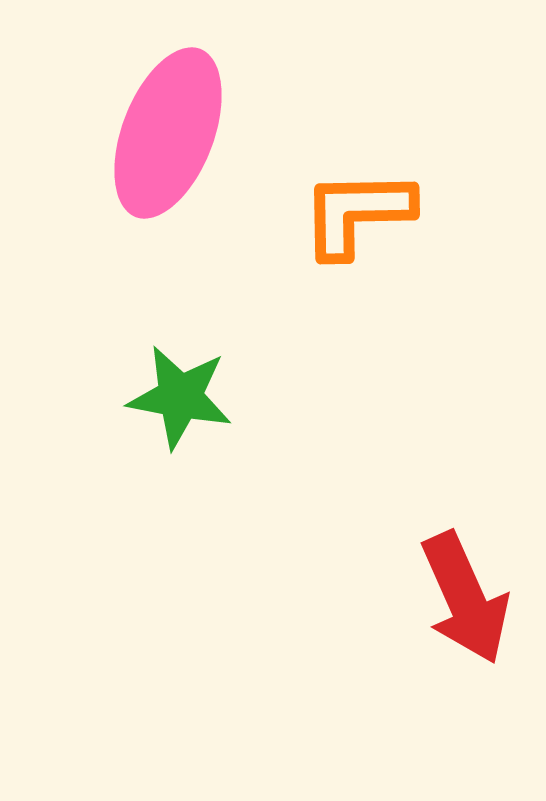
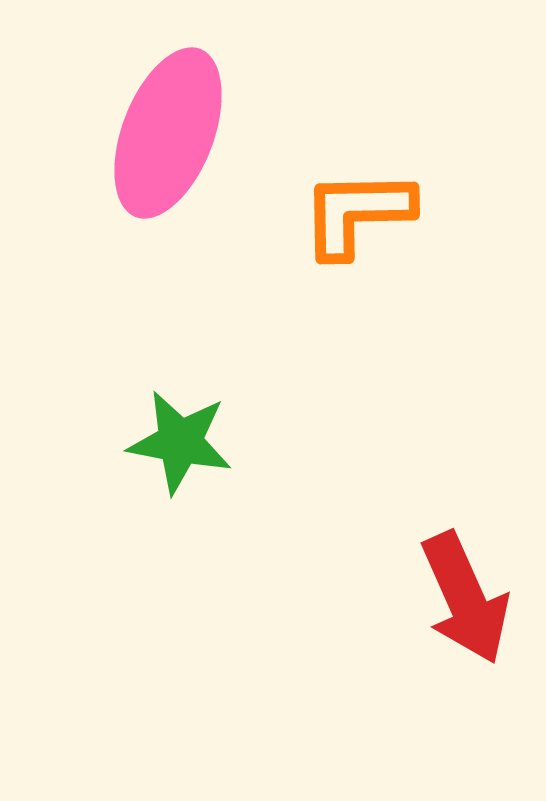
green star: moved 45 px down
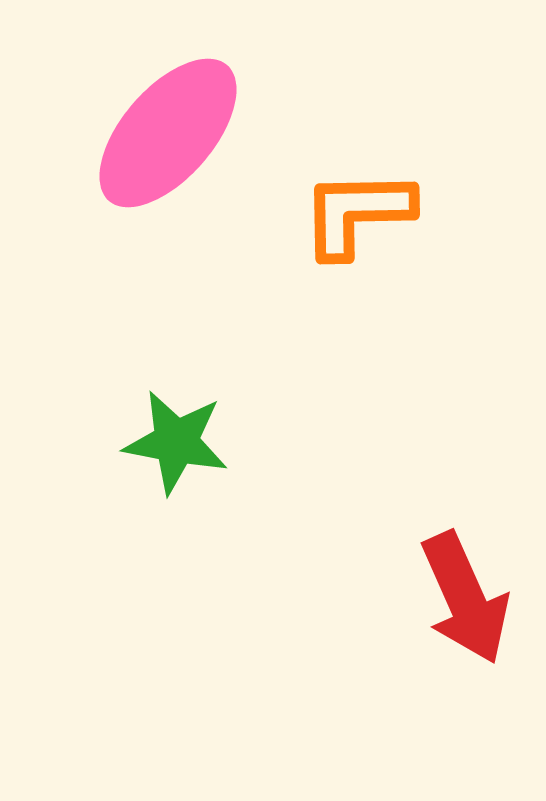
pink ellipse: rotated 20 degrees clockwise
green star: moved 4 px left
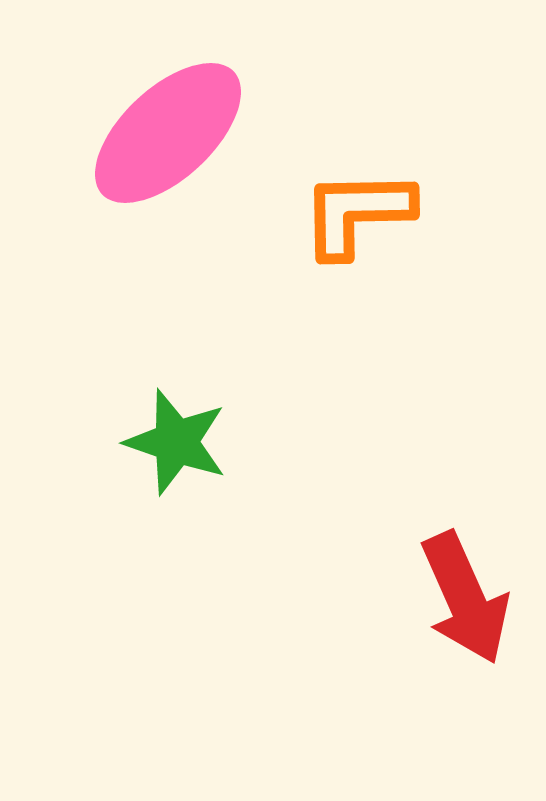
pink ellipse: rotated 6 degrees clockwise
green star: rotated 8 degrees clockwise
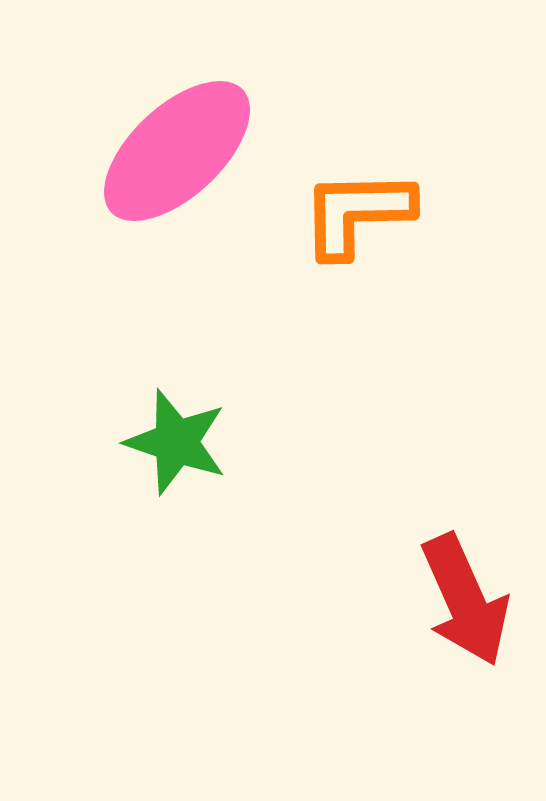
pink ellipse: moved 9 px right, 18 px down
red arrow: moved 2 px down
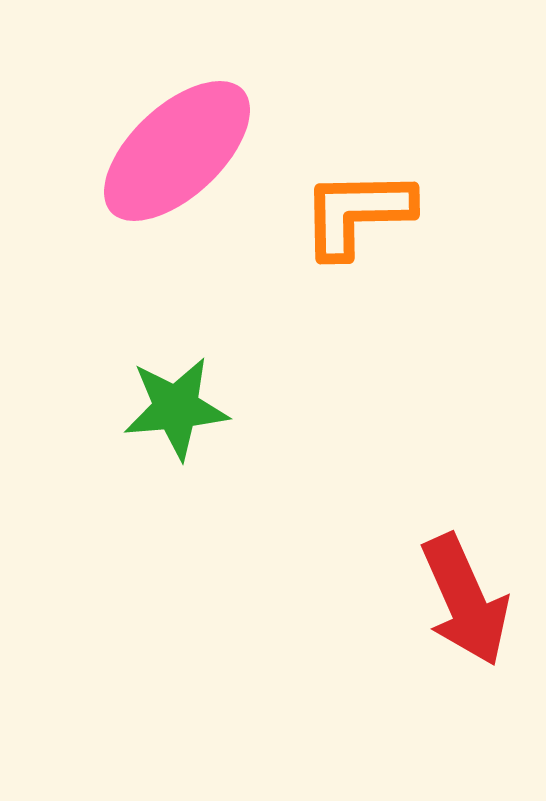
green star: moved 34 px up; rotated 24 degrees counterclockwise
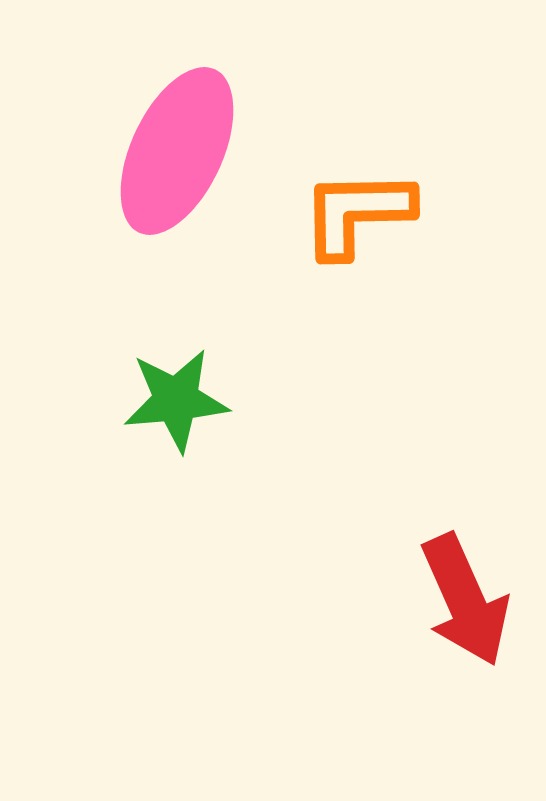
pink ellipse: rotated 22 degrees counterclockwise
green star: moved 8 px up
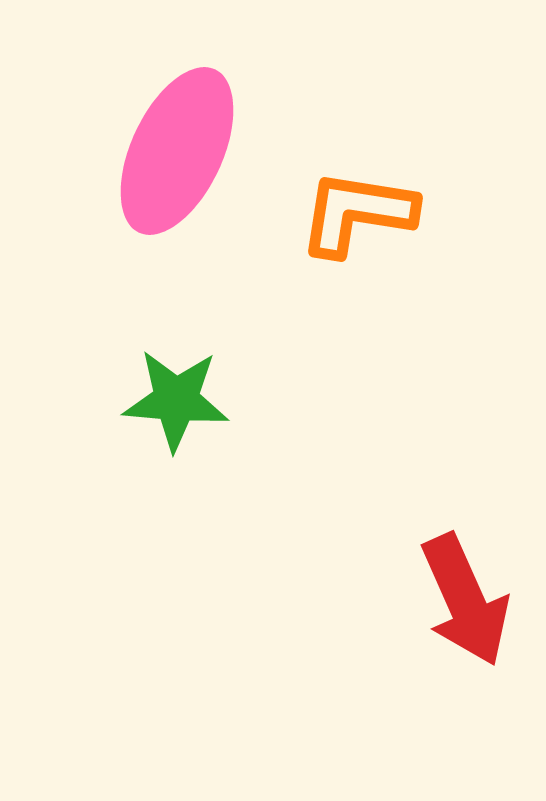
orange L-shape: rotated 10 degrees clockwise
green star: rotated 10 degrees clockwise
